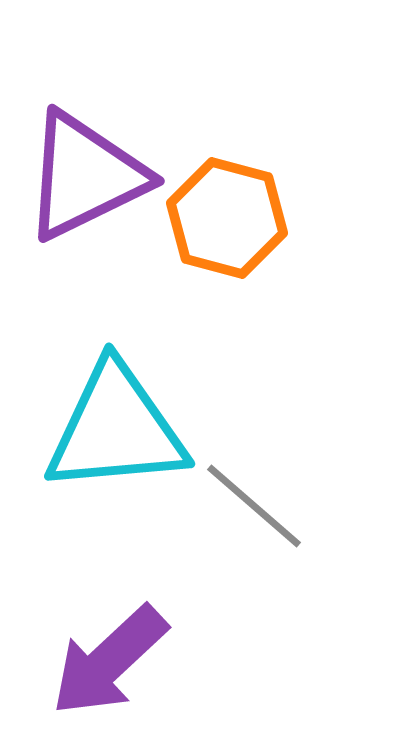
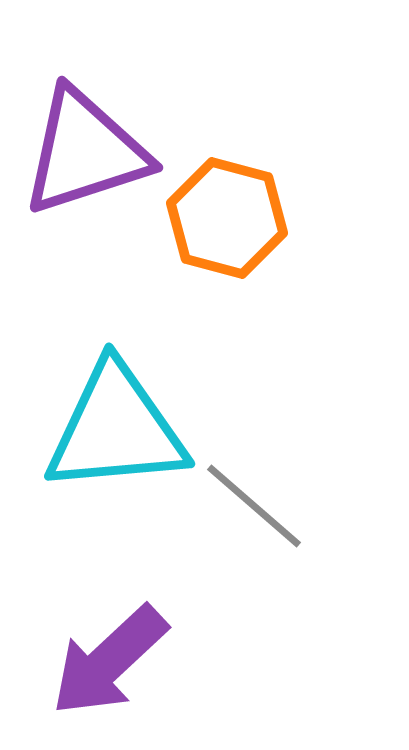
purple triangle: moved 24 px up; rotated 8 degrees clockwise
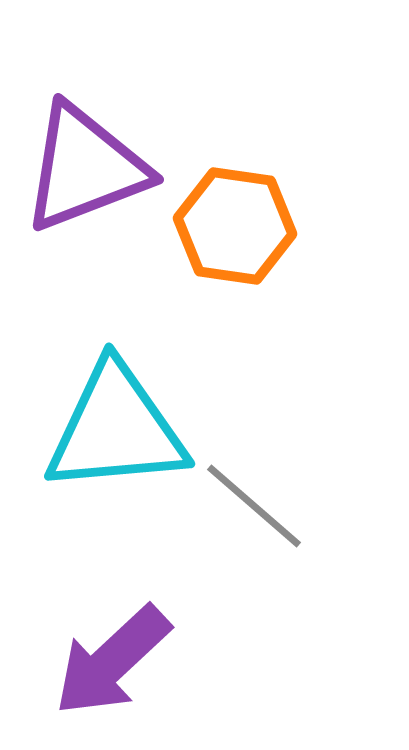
purple triangle: moved 16 px down; rotated 3 degrees counterclockwise
orange hexagon: moved 8 px right, 8 px down; rotated 7 degrees counterclockwise
purple arrow: moved 3 px right
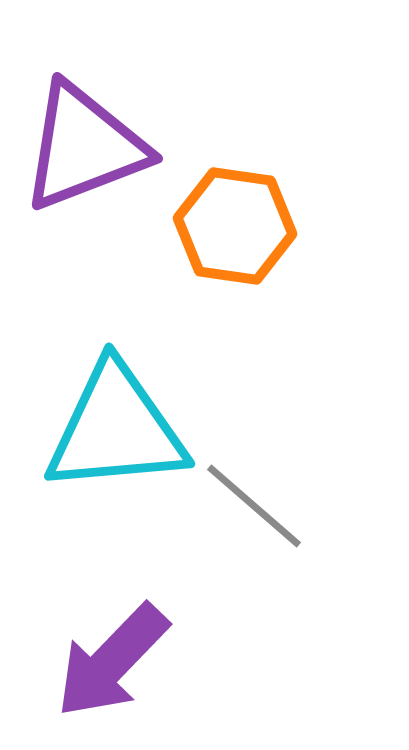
purple triangle: moved 1 px left, 21 px up
purple arrow: rotated 3 degrees counterclockwise
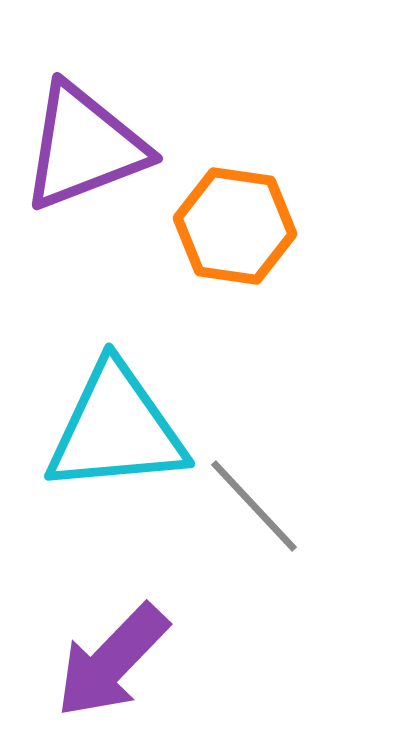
gray line: rotated 6 degrees clockwise
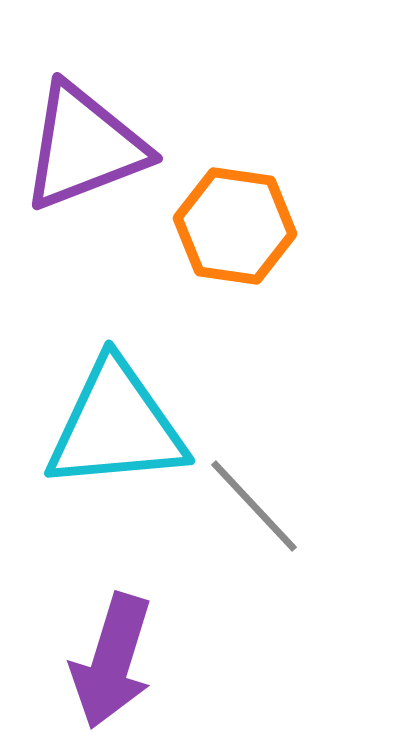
cyan triangle: moved 3 px up
purple arrow: rotated 27 degrees counterclockwise
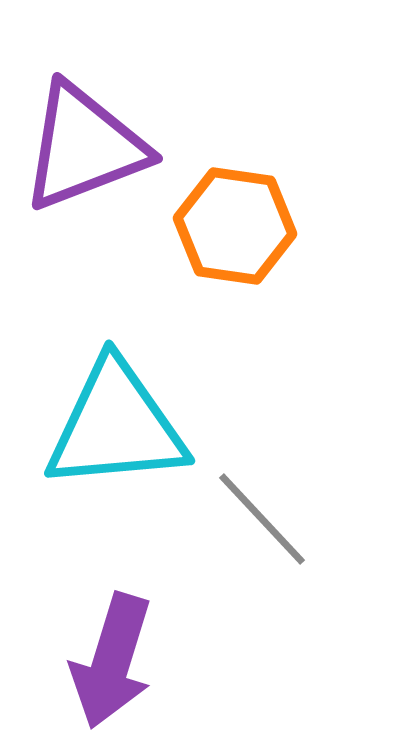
gray line: moved 8 px right, 13 px down
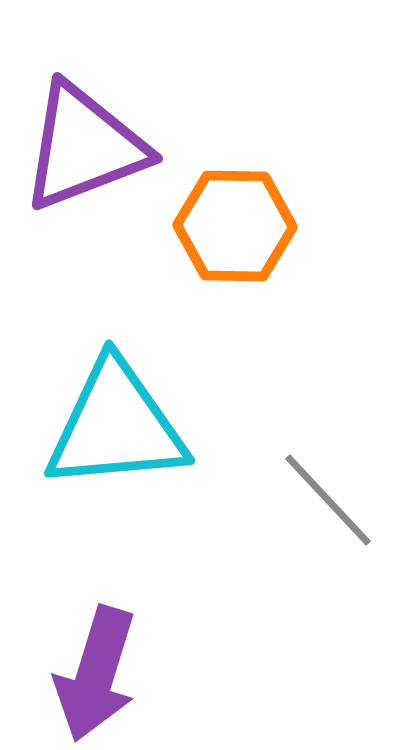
orange hexagon: rotated 7 degrees counterclockwise
gray line: moved 66 px right, 19 px up
purple arrow: moved 16 px left, 13 px down
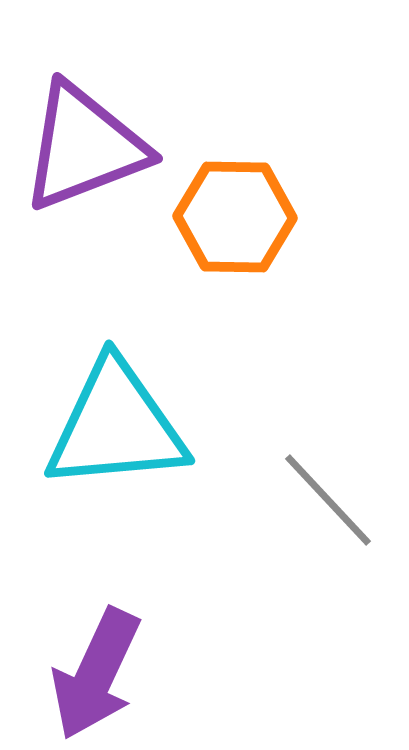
orange hexagon: moved 9 px up
purple arrow: rotated 8 degrees clockwise
